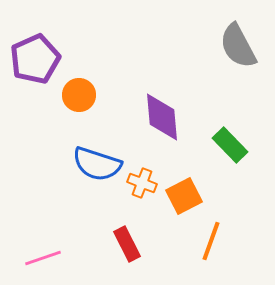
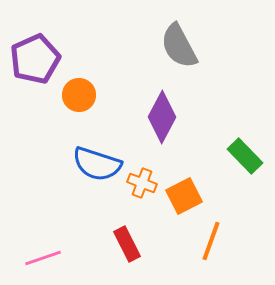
gray semicircle: moved 59 px left
purple diamond: rotated 33 degrees clockwise
green rectangle: moved 15 px right, 11 px down
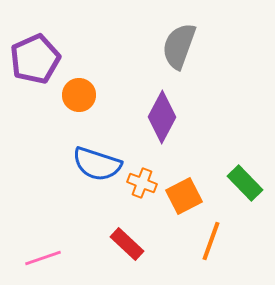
gray semicircle: rotated 48 degrees clockwise
green rectangle: moved 27 px down
red rectangle: rotated 20 degrees counterclockwise
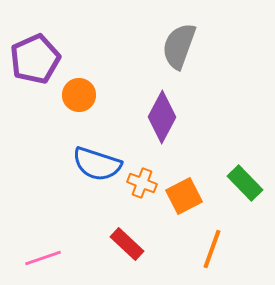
orange line: moved 1 px right, 8 px down
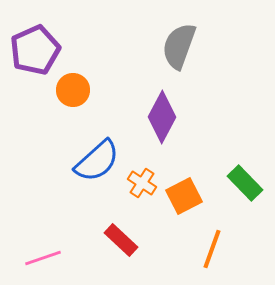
purple pentagon: moved 9 px up
orange circle: moved 6 px left, 5 px up
blue semicircle: moved 3 px up; rotated 60 degrees counterclockwise
orange cross: rotated 12 degrees clockwise
red rectangle: moved 6 px left, 4 px up
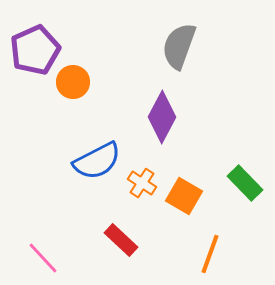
orange circle: moved 8 px up
blue semicircle: rotated 15 degrees clockwise
orange square: rotated 33 degrees counterclockwise
orange line: moved 2 px left, 5 px down
pink line: rotated 66 degrees clockwise
